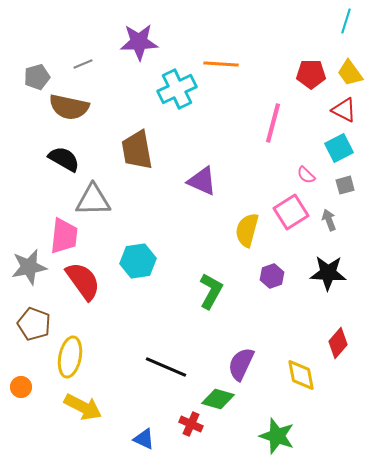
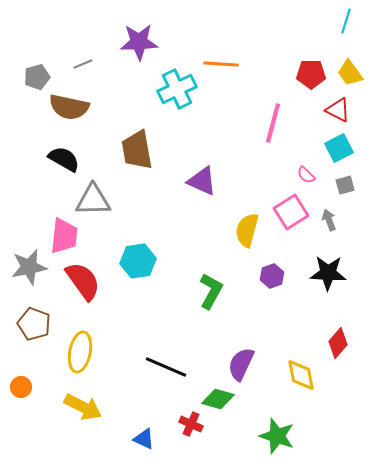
red triangle: moved 6 px left
yellow ellipse: moved 10 px right, 5 px up
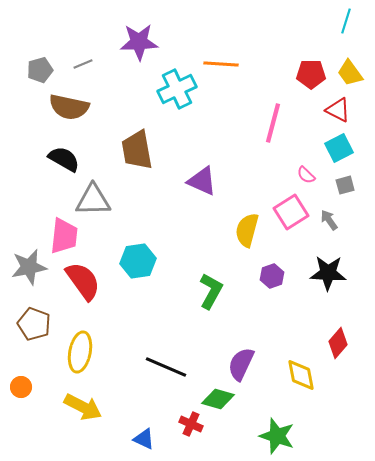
gray pentagon: moved 3 px right, 7 px up
gray arrow: rotated 15 degrees counterclockwise
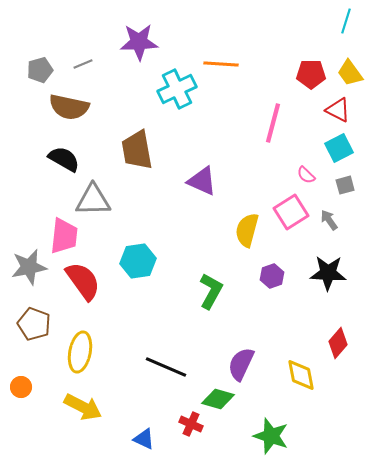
green star: moved 6 px left
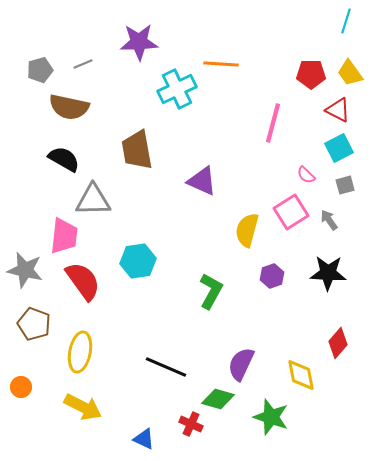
gray star: moved 4 px left, 3 px down; rotated 24 degrees clockwise
green star: moved 19 px up
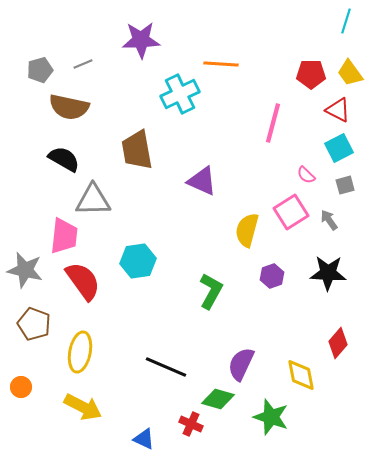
purple star: moved 2 px right, 2 px up
cyan cross: moved 3 px right, 5 px down
